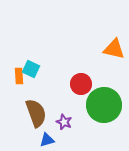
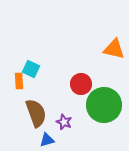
orange rectangle: moved 5 px down
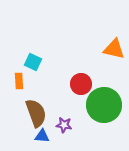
cyan square: moved 2 px right, 7 px up
purple star: moved 3 px down; rotated 14 degrees counterclockwise
blue triangle: moved 5 px left, 4 px up; rotated 21 degrees clockwise
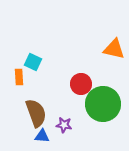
orange rectangle: moved 4 px up
green circle: moved 1 px left, 1 px up
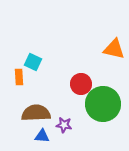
brown semicircle: rotated 72 degrees counterclockwise
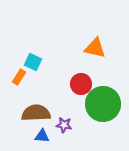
orange triangle: moved 19 px left, 1 px up
orange rectangle: rotated 35 degrees clockwise
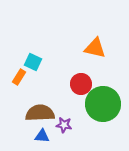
brown semicircle: moved 4 px right
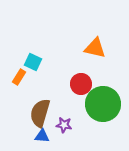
brown semicircle: rotated 72 degrees counterclockwise
